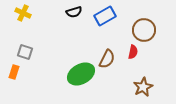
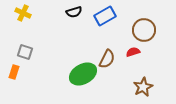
red semicircle: rotated 120 degrees counterclockwise
green ellipse: moved 2 px right
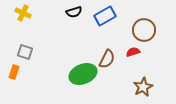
green ellipse: rotated 8 degrees clockwise
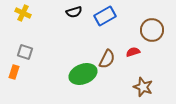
brown circle: moved 8 px right
brown star: rotated 24 degrees counterclockwise
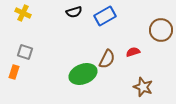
brown circle: moved 9 px right
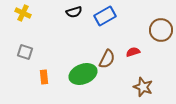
orange rectangle: moved 30 px right, 5 px down; rotated 24 degrees counterclockwise
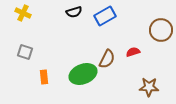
brown star: moved 6 px right; rotated 18 degrees counterclockwise
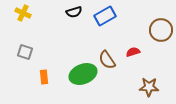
brown semicircle: moved 1 px down; rotated 120 degrees clockwise
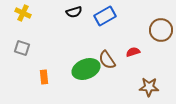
gray square: moved 3 px left, 4 px up
green ellipse: moved 3 px right, 5 px up
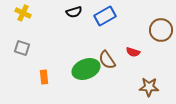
red semicircle: rotated 144 degrees counterclockwise
